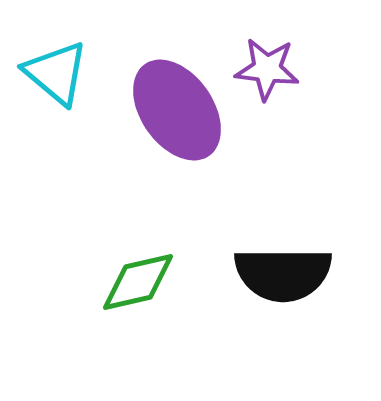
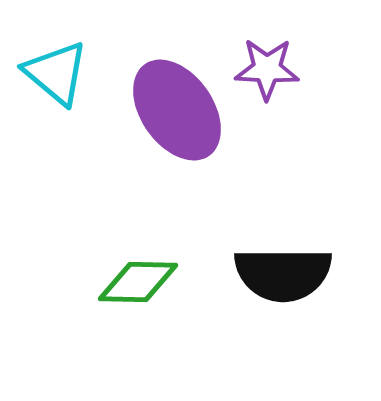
purple star: rotated 4 degrees counterclockwise
green diamond: rotated 14 degrees clockwise
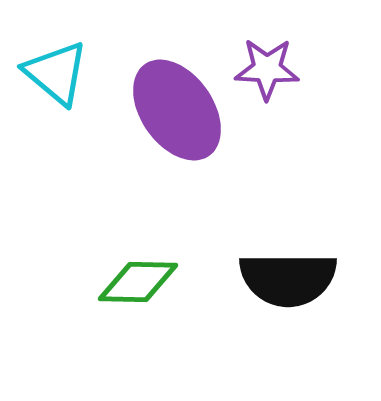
black semicircle: moved 5 px right, 5 px down
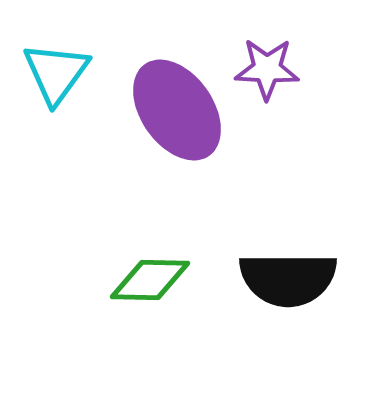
cyan triangle: rotated 26 degrees clockwise
green diamond: moved 12 px right, 2 px up
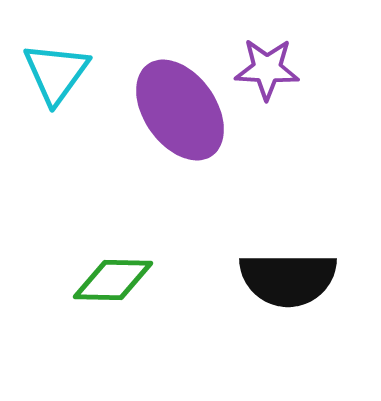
purple ellipse: moved 3 px right
green diamond: moved 37 px left
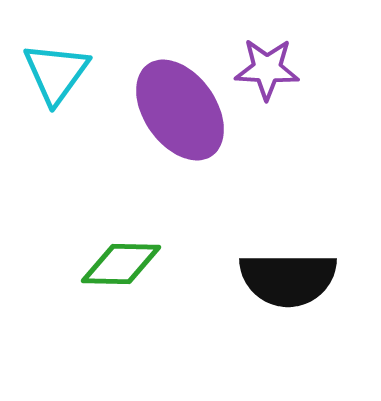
green diamond: moved 8 px right, 16 px up
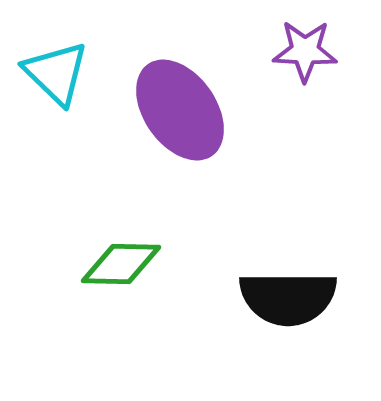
purple star: moved 38 px right, 18 px up
cyan triangle: rotated 22 degrees counterclockwise
black semicircle: moved 19 px down
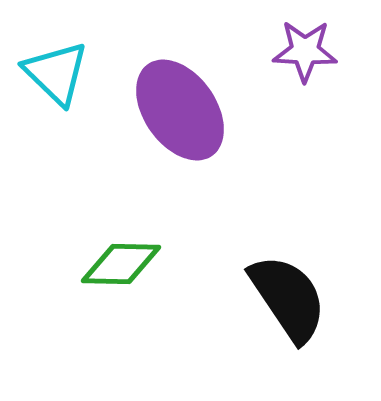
black semicircle: rotated 124 degrees counterclockwise
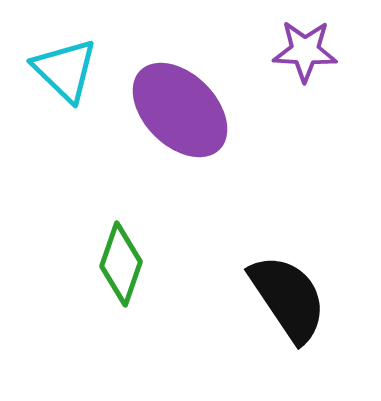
cyan triangle: moved 9 px right, 3 px up
purple ellipse: rotated 10 degrees counterclockwise
green diamond: rotated 72 degrees counterclockwise
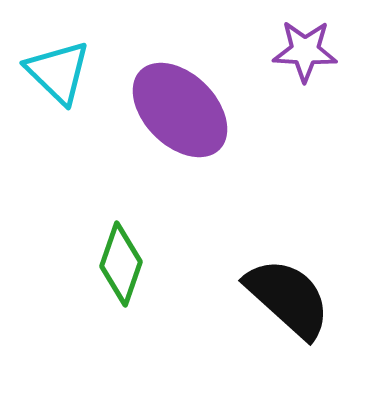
cyan triangle: moved 7 px left, 2 px down
black semicircle: rotated 14 degrees counterclockwise
